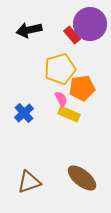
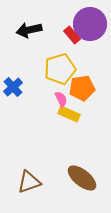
blue cross: moved 11 px left, 26 px up
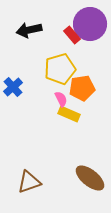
brown ellipse: moved 8 px right
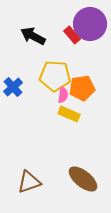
black arrow: moved 4 px right, 6 px down; rotated 40 degrees clockwise
yellow pentagon: moved 5 px left, 7 px down; rotated 20 degrees clockwise
pink semicircle: moved 2 px right, 4 px up; rotated 35 degrees clockwise
brown ellipse: moved 7 px left, 1 px down
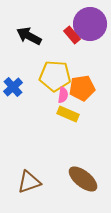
black arrow: moved 4 px left
yellow rectangle: moved 1 px left
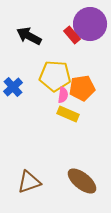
brown ellipse: moved 1 px left, 2 px down
